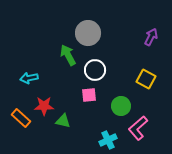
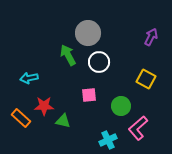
white circle: moved 4 px right, 8 px up
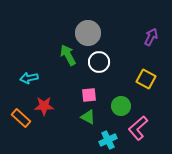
green triangle: moved 25 px right, 4 px up; rotated 14 degrees clockwise
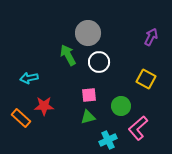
green triangle: rotated 42 degrees counterclockwise
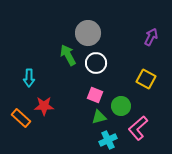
white circle: moved 3 px left, 1 px down
cyan arrow: rotated 78 degrees counterclockwise
pink square: moved 6 px right; rotated 28 degrees clockwise
green triangle: moved 11 px right
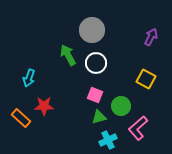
gray circle: moved 4 px right, 3 px up
cyan arrow: rotated 18 degrees clockwise
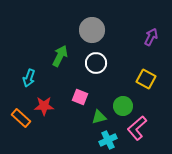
green arrow: moved 8 px left, 1 px down; rotated 55 degrees clockwise
pink square: moved 15 px left, 2 px down
green circle: moved 2 px right
pink L-shape: moved 1 px left
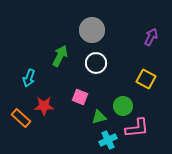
pink L-shape: rotated 145 degrees counterclockwise
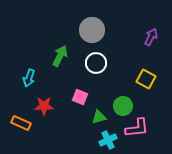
orange rectangle: moved 5 px down; rotated 18 degrees counterclockwise
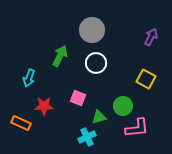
pink square: moved 2 px left, 1 px down
cyan cross: moved 21 px left, 3 px up
